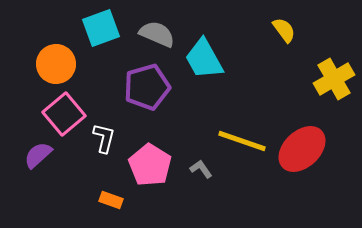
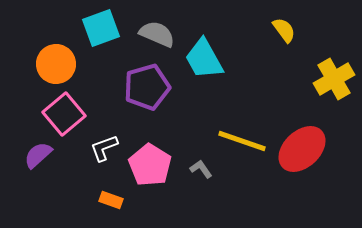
white L-shape: moved 10 px down; rotated 124 degrees counterclockwise
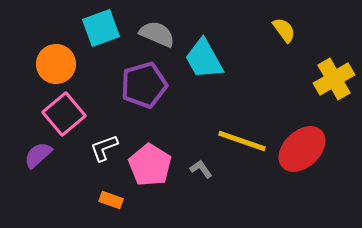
purple pentagon: moved 3 px left, 2 px up
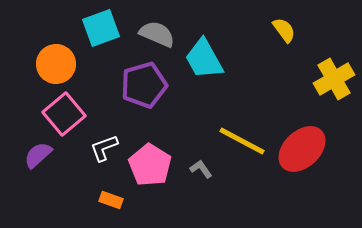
yellow line: rotated 9 degrees clockwise
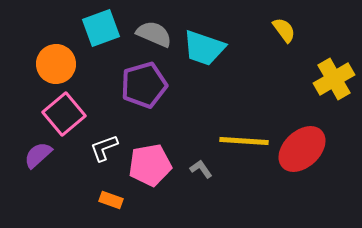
gray semicircle: moved 3 px left
cyan trapezoid: moved 11 px up; rotated 42 degrees counterclockwise
yellow line: moved 2 px right; rotated 24 degrees counterclockwise
pink pentagon: rotated 30 degrees clockwise
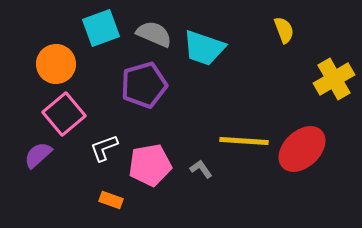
yellow semicircle: rotated 16 degrees clockwise
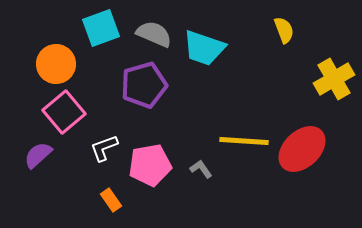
pink square: moved 2 px up
orange rectangle: rotated 35 degrees clockwise
